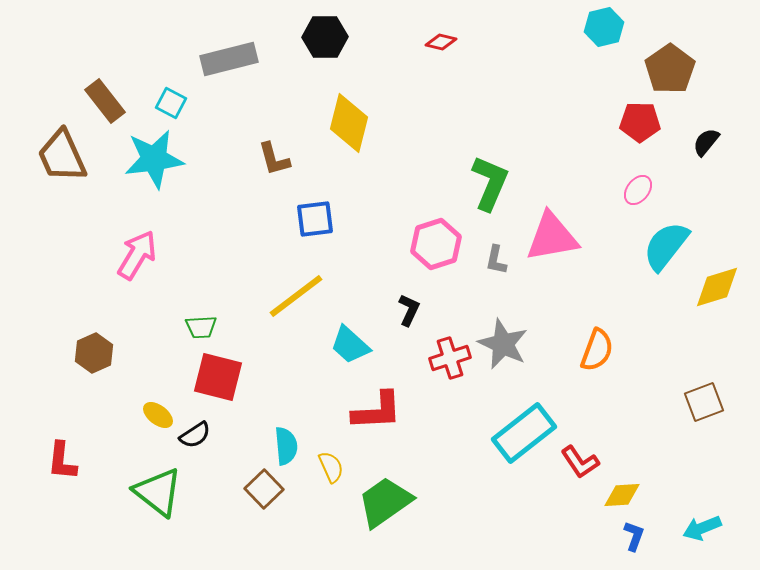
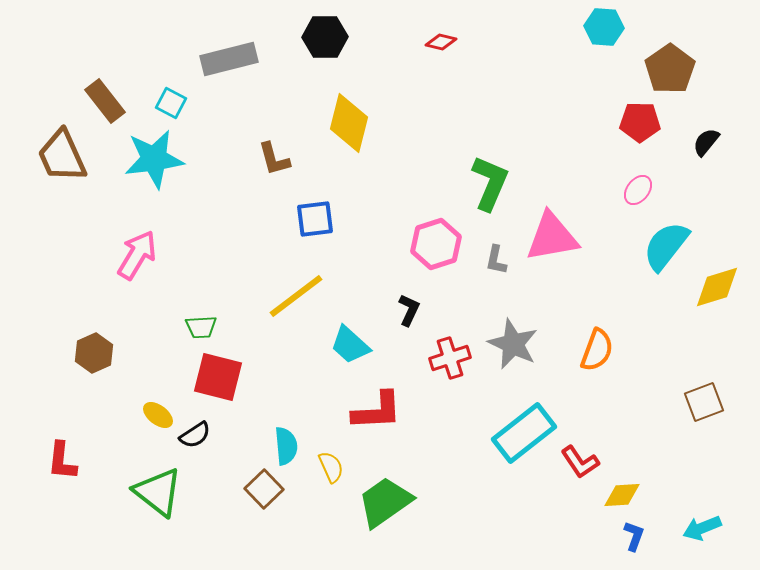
cyan hexagon at (604, 27): rotated 18 degrees clockwise
gray star at (503, 344): moved 10 px right
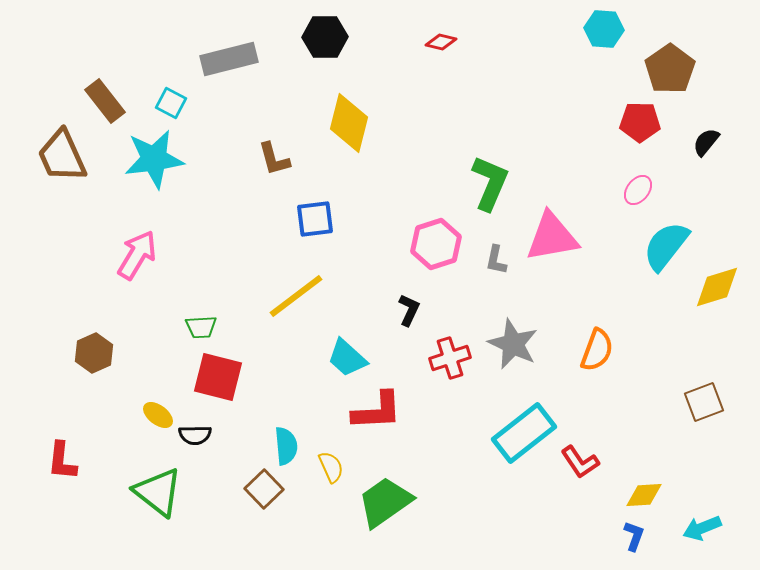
cyan hexagon at (604, 27): moved 2 px down
cyan trapezoid at (350, 345): moved 3 px left, 13 px down
black semicircle at (195, 435): rotated 32 degrees clockwise
yellow diamond at (622, 495): moved 22 px right
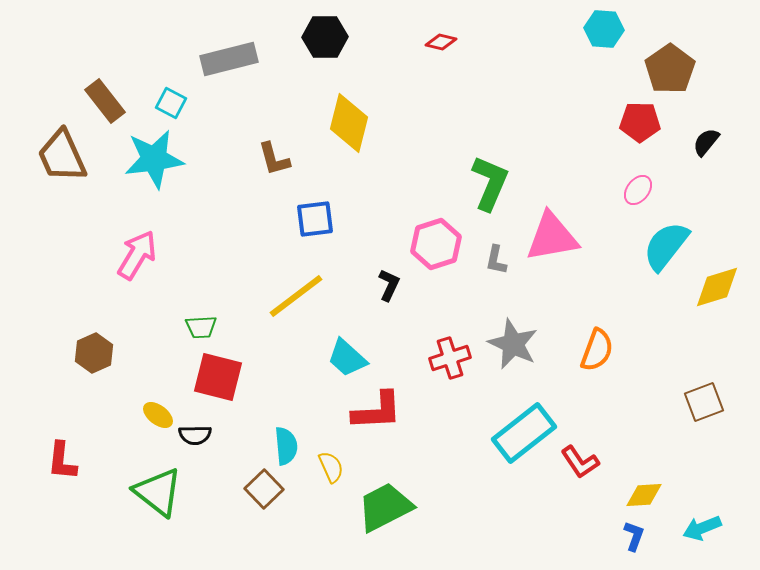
black L-shape at (409, 310): moved 20 px left, 25 px up
green trapezoid at (385, 502): moved 5 px down; rotated 8 degrees clockwise
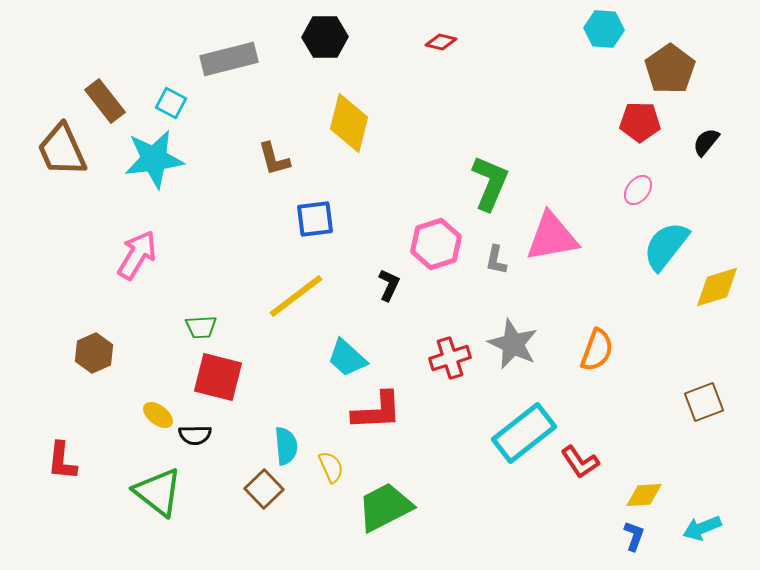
brown trapezoid at (62, 156): moved 6 px up
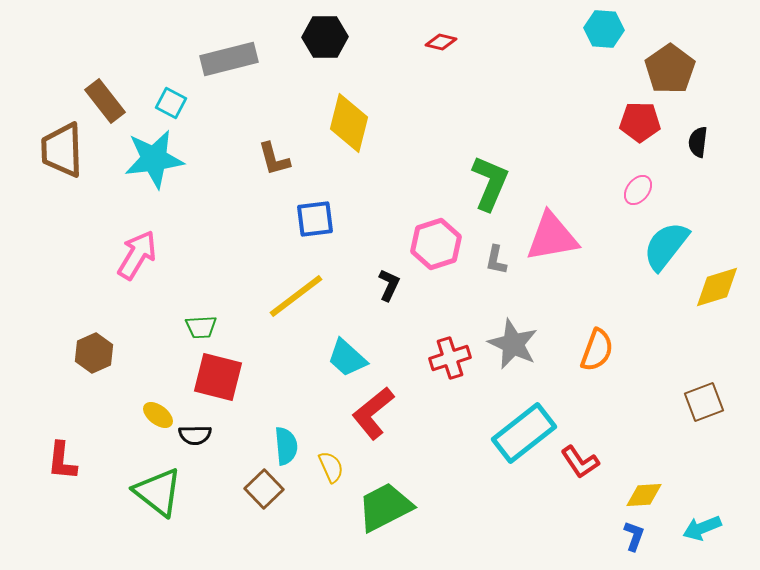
black semicircle at (706, 142): moved 8 px left; rotated 32 degrees counterclockwise
brown trapezoid at (62, 150): rotated 22 degrees clockwise
red L-shape at (377, 411): moved 4 px left, 2 px down; rotated 144 degrees clockwise
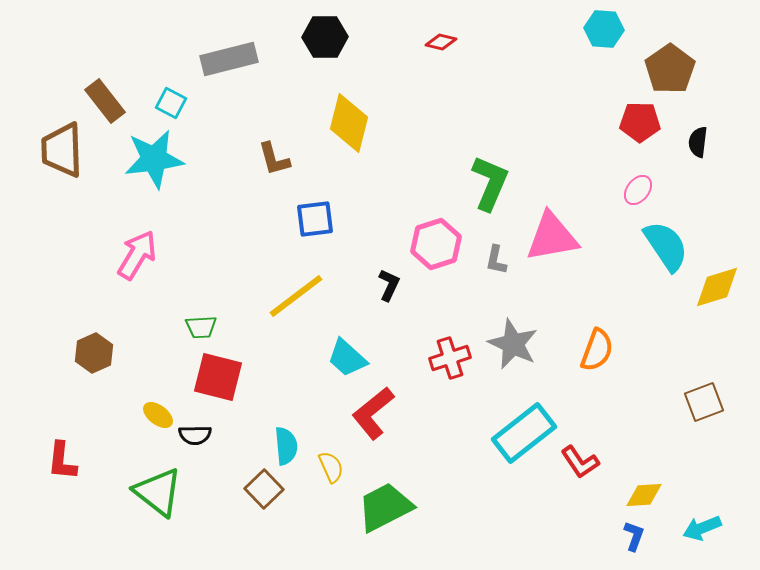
cyan semicircle at (666, 246): rotated 108 degrees clockwise
